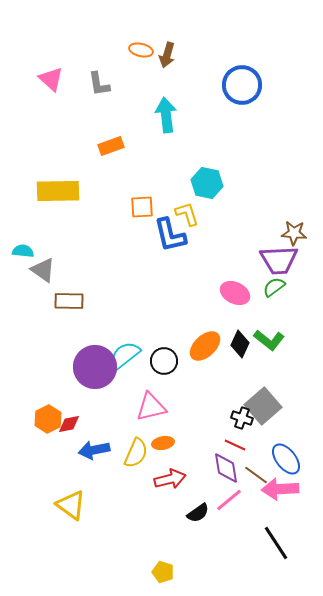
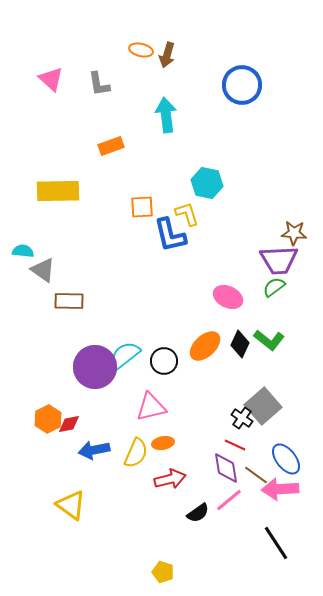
pink ellipse at (235, 293): moved 7 px left, 4 px down
black cross at (242, 418): rotated 15 degrees clockwise
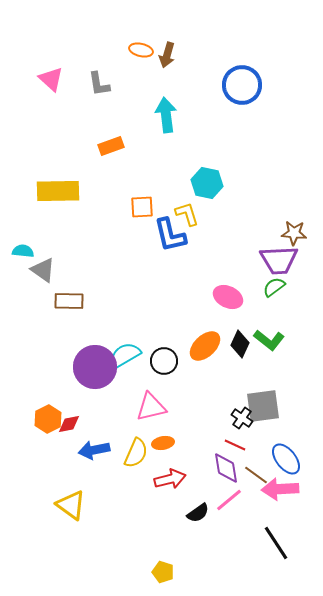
cyan semicircle at (125, 355): rotated 8 degrees clockwise
gray square at (263, 406): rotated 33 degrees clockwise
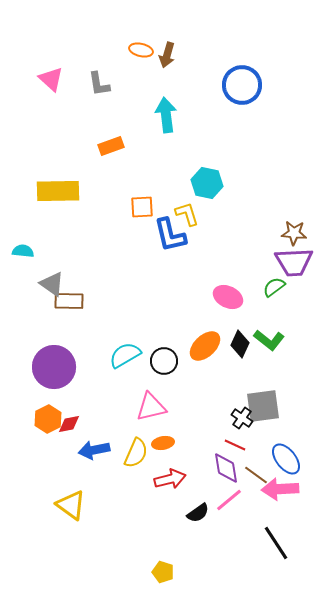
purple trapezoid at (279, 260): moved 15 px right, 2 px down
gray triangle at (43, 270): moved 9 px right, 14 px down
purple circle at (95, 367): moved 41 px left
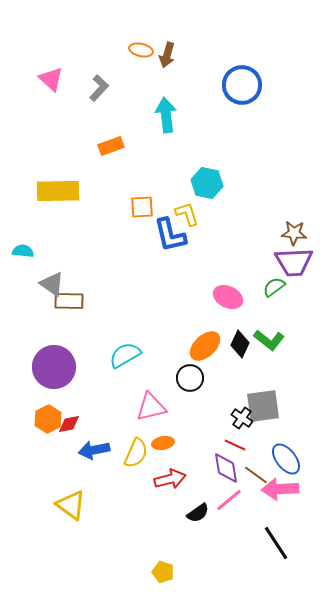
gray L-shape at (99, 84): moved 4 px down; rotated 128 degrees counterclockwise
black circle at (164, 361): moved 26 px right, 17 px down
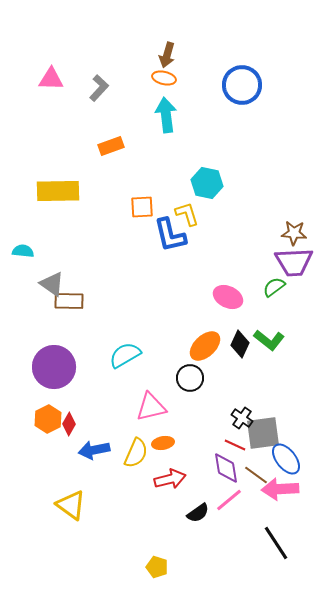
orange ellipse at (141, 50): moved 23 px right, 28 px down
pink triangle at (51, 79): rotated 40 degrees counterclockwise
gray square at (263, 406): moved 27 px down
red diamond at (69, 424): rotated 50 degrees counterclockwise
yellow pentagon at (163, 572): moved 6 px left, 5 px up
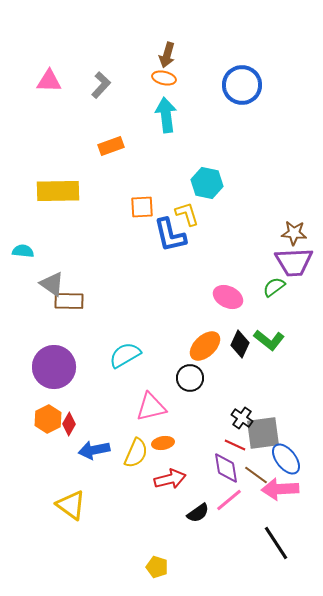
pink triangle at (51, 79): moved 2 px left, 2 px down
gray L-shape at (99, 88): moved 2 px right, 3 px up
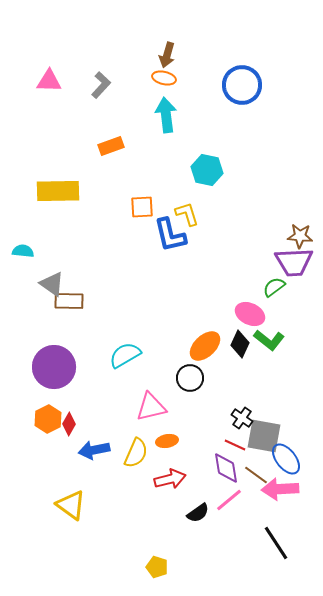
cyan hexagon at (207, 183): moved 13 px up
brown star at (294, 233): moved 6 px right, 3 px down
pink ellipse at (228, 297): moved 22 px right, 17 px down
gray square at (263, 433): moved 1 px right, 3 px down; rotated 18 degrees clockwise
orange ellipse at (163, 443): moved 4 px right, 2 px up
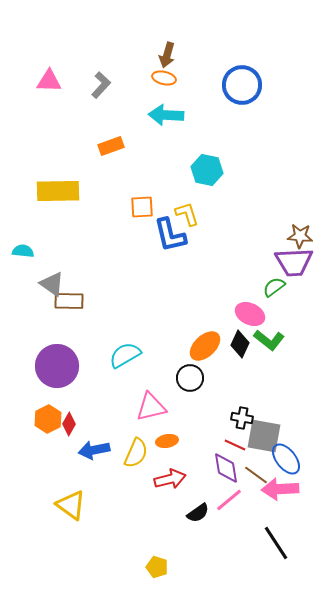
cyan arrow at (166, 115): rotated 80 degrees counterclockwise
purple circle at (54, 367): moved 3 px right, 1 px up
black cross at (242, 418): rotated 25 degrees counterclockwise
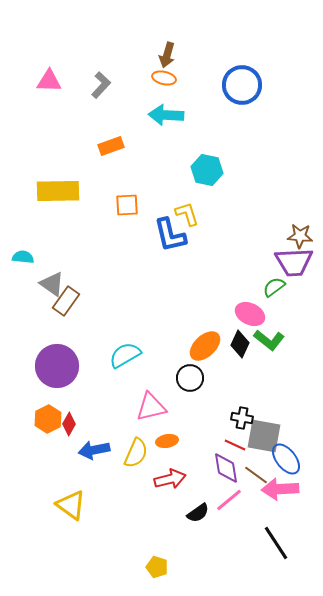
orange square at (142, 207): moved 15 px left, 2 px up
cyan semicircle at (23, 251): moved 6 px down
brown rectangle at (69, 301): moved 3 px left; rotated 56 degrees counterclockwise
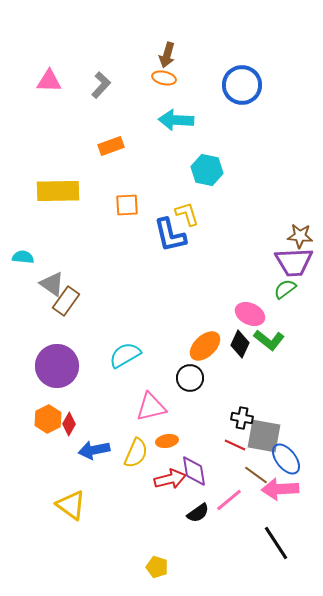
cyan arrow at (166, 115): moved 10 px right, 5 px down
green semicircle at (274, 287): moved 11 px right, 2 px down
purple diamond at (226, 468): moved 32 px left, 3 px down
